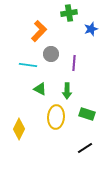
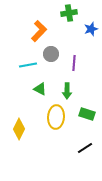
cyan line: rotated 18 degrees counterclockwise
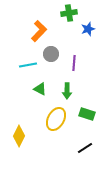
blue star: moved 3 px left
yellow ellipse: moved 2 px down; rotated 25 degrees clockwise
yellow diamond: moved 7 px down
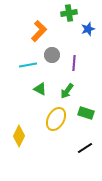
gray circle: moved 1 px right, 1 px down
green arrow: rotated 35 degrees clockwise
green rectangle: moved 1 px left, 1 px up
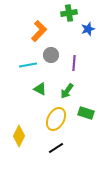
gray circle: moved 1 px left
black line: moved 29 px left
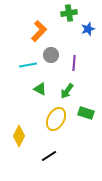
black line: moved 7 px left, 8 px down
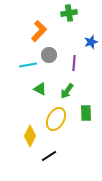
blue star: moved 3 px right, 13 px down
gray circle: moved 2 px left
green rectangle: rotated 70 degrees clockwise
yellow diamond: moved 11 px right
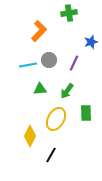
gray circle: moved 5 px down
purple line: rotated 21 degrees clockwise
green triangle: rotated 32 degrees counterclockwise
black line: moved 2 px right, 1 px up; rotated 28 degrees counterclockwise
